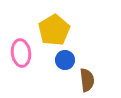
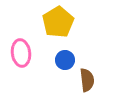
yellow pentagon: moved 4 px right, 8 px up
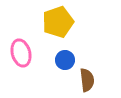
yellow pentagon: rotated 12 degrees clockwise
pink ellipse: rotated 8 degrees counterclockwise
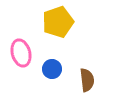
blue circle: moved 13 px left, 9 px down
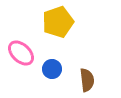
pink ellipse: rotated 32 degrees counterclockwise
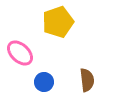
pink ellipse: moved 1 px left
blue circle: moved 8 px left, 13 px down
